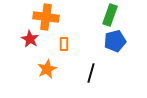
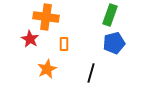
blue pentagon: moved 1 px left, 2 px down
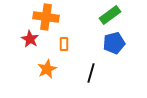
green rectangle: rotated 35 degrees clockwise
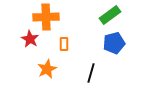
orange cross: rotated 10 degrees counterclockwise
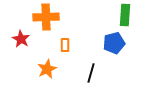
green rectangle: moved 15 px right; rotated 50 degrees counterclockwise
red star: moved 9 px left
orange rectangle: moved 1 px right, 1 px down
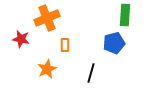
orange cross: moved 1 px right, 1 px down; rotated 20 degrees counterclockwise
red star: rotated 18 degrees counterclockwise
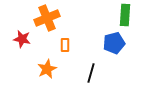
red star: moved 1 px right
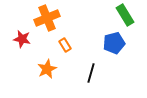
green rectangle: rotated 35 degrees counterclockwise
orange rectangle: rotated 32 degrees counterclockwise
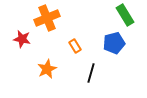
orange rectangle: moved 10 px right, 1 px down
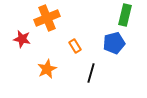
green rectangle: rotated 45 degrees clockwise
